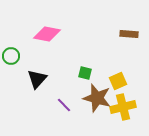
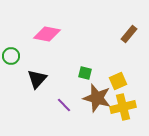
brown rectangle: rotated 54 degrees counterclockwise
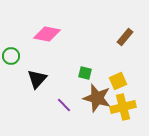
brown rectangle: moved 4 px left, 3 px down
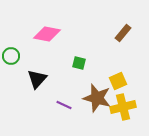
brown rectangle: moved 2 px left, 4 px up
green square: moved 6 px left, 10 px up
purple line: rotated 21 degrees counterclockwise
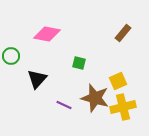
brown star: moved 2 px left
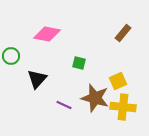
yellow cross: rotated 20 degrees clockwise
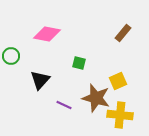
black triangle: moved 3 px right, 1 px down
brown star: moved 1 px right
yellow cross: moved 3 px left, 8 px down
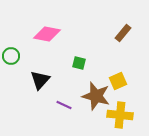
brown star: moved 2 px up
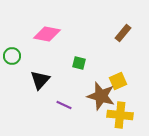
green circle: moved 1 px right
brown star: moved 5 px right
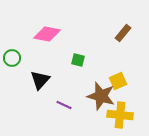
green circle: moved 2 px down
green square: moved 1 px left, 3 px up
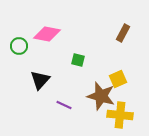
brown rectangle: rotated 12 degrees counterclockwise
green circle: moved 7 px right, 12 px up
yellow square: moved 2 px up
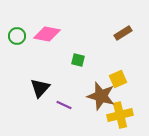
brown rectangle: rotated 30 degrees clockwise
green circle: moved 2 px left, 10 px up
black triangle: moved 8 px down
yellow cross: rotated 20 degrees counterclockwise
